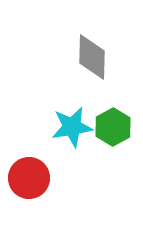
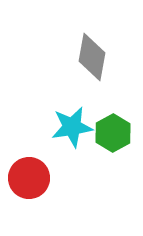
gray diamond: rotated 9 degrees clockwise
green hexagon: moved 6 px down
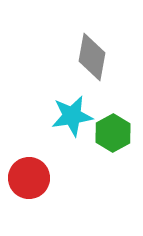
cyan star: moved 11 px up
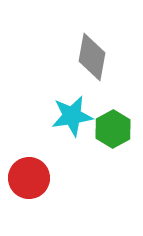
green hexagon: moved 4 px up
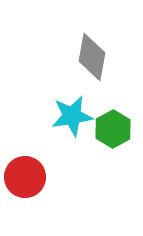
red circle: moved 4 px left, 1 px up
